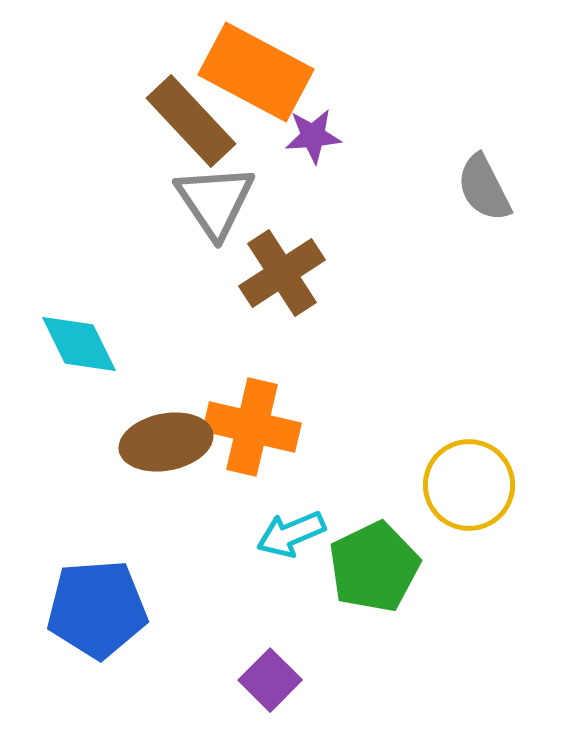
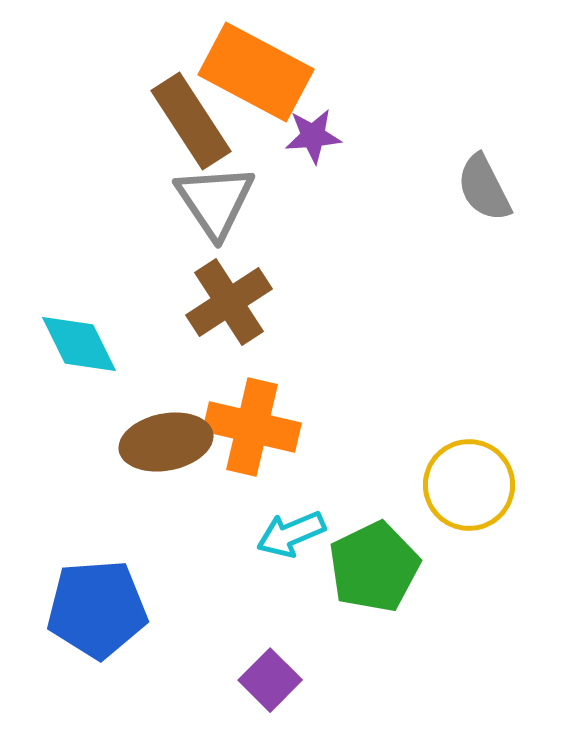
brown rectangle: rotated 10 degrees clockwise
brown cross: moved 53 px left, 29 px down
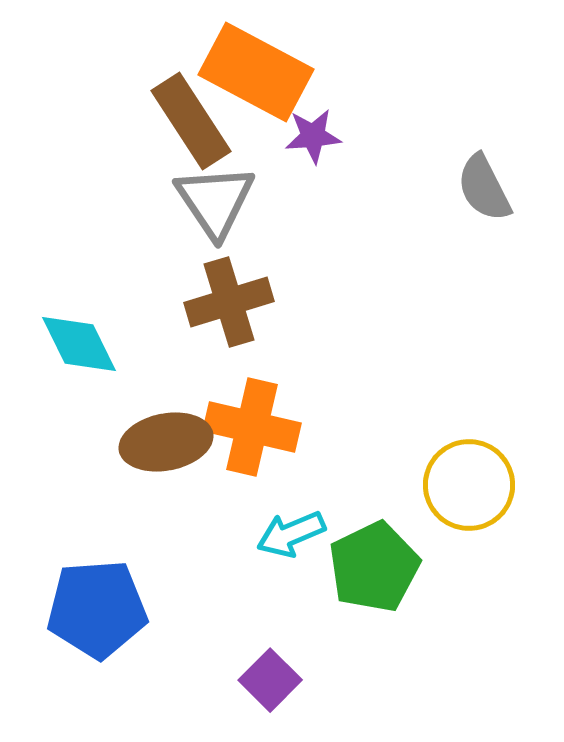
brown cross: rotated 16 degrees clockwise
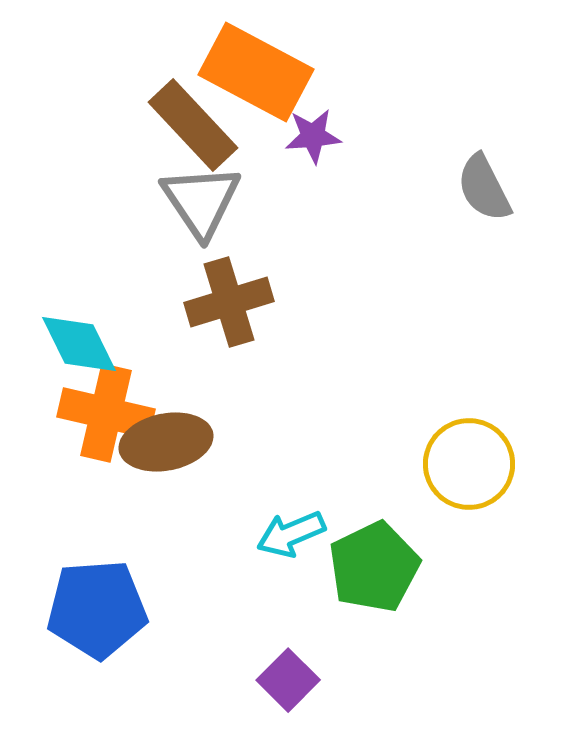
brown rectangle: moved 2 px right, 4 px down; rotated 10 degrees counterclockwise
gray triangle: moved 14 px left
orange cross: moved 146 px left, 14 px up
yellow circle: moved 21 px up
purple square: moved 18 px right
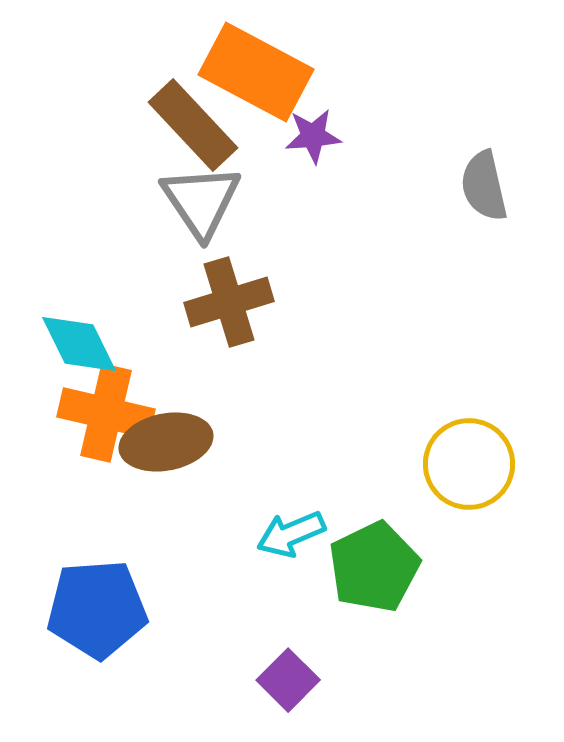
gray semicircle: moved 2 px up; rotated 14 degrees clockwise
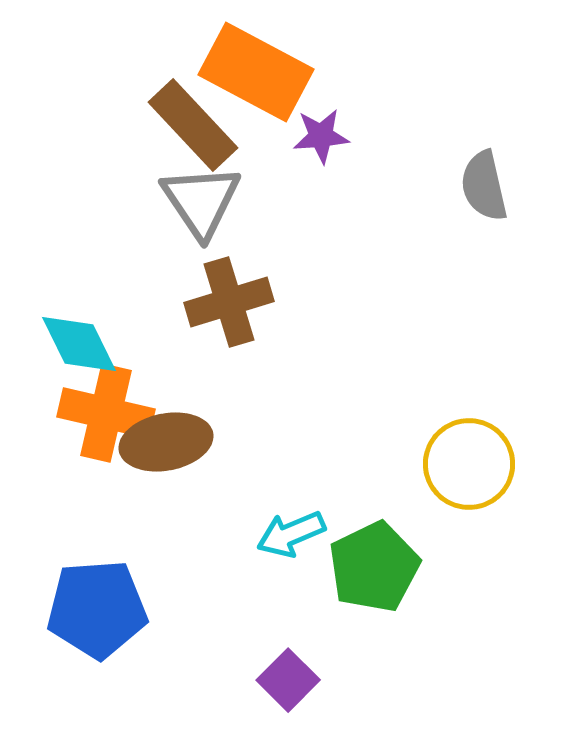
purple star: moved 8 px right
